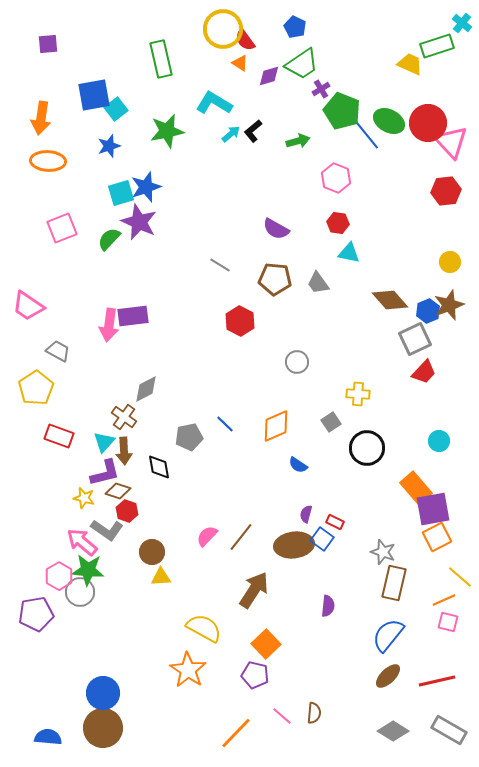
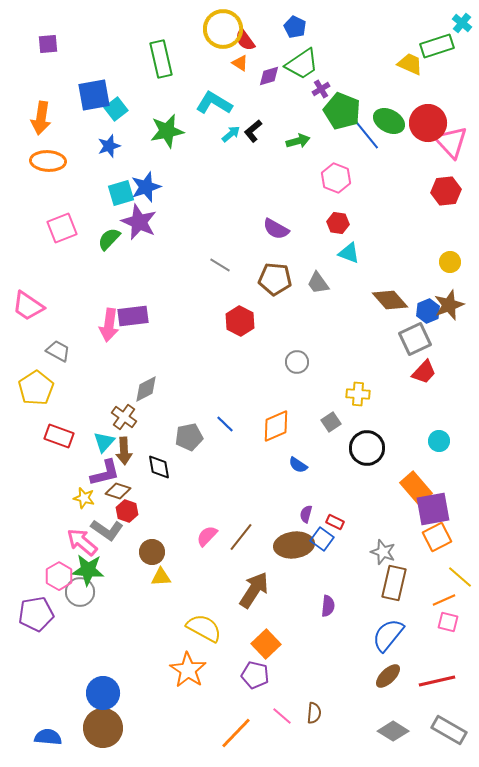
cyan triangle at (349, 253): rotated 10 degrees clockwise
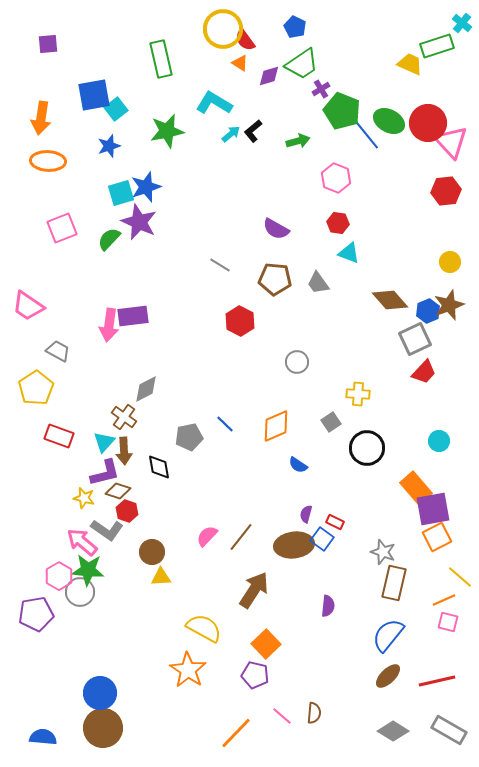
blue circle at (103, 693): moved 3 px left
blue semicircle at (48, 737): moved 5 px left
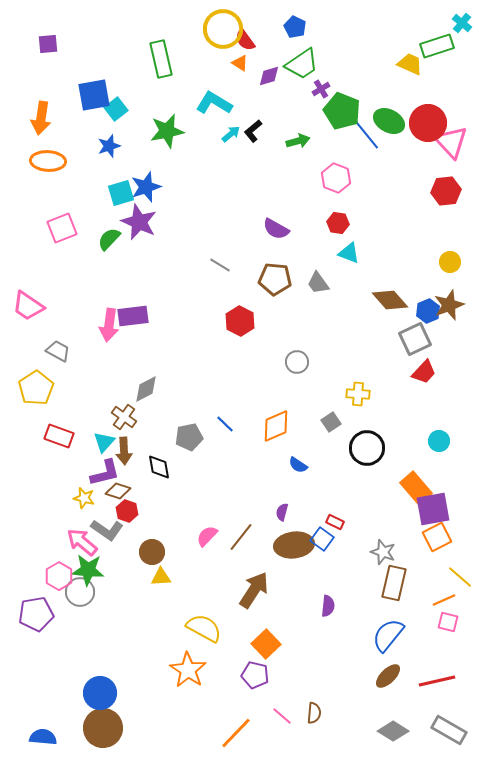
purple semicircle at (306, 514): moved 24 px left, 2 px up
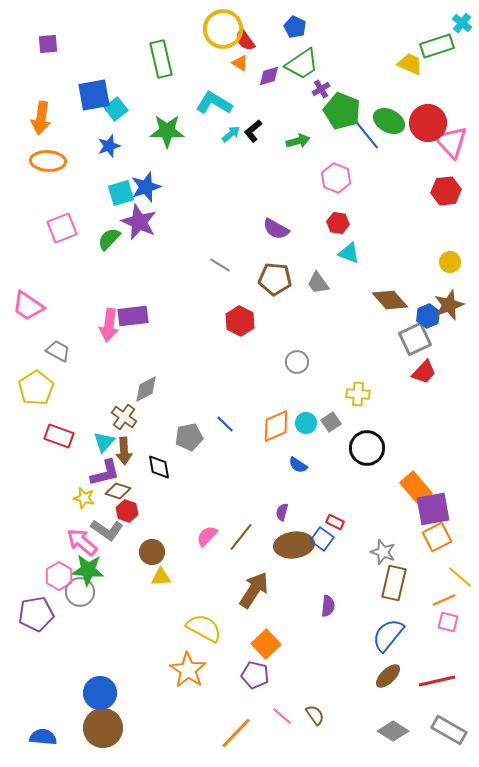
green star at (167, 131): rotated 12 degrees clockwise
blue hexagon at (428, 311): moved 5 px down
cyan circle at (439, 441): moved 133 px left, 18 px up
brown semicircle at (314, 713): moved 1 px right, 2 px down; rotated 40 degrees counterclockwise
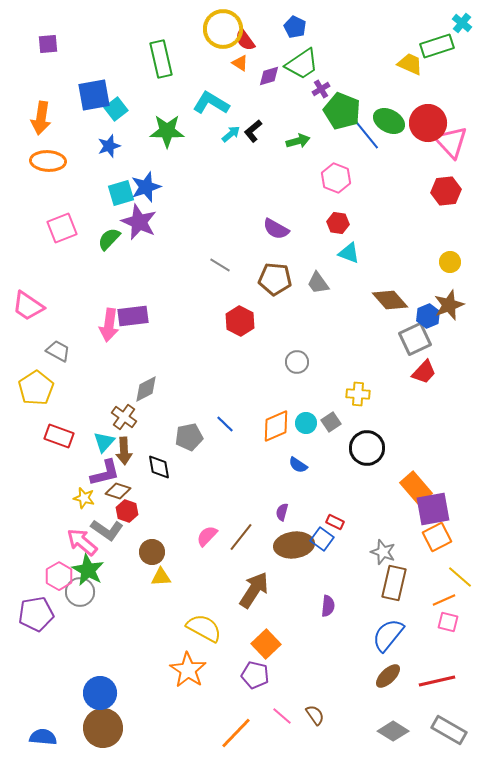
cyan L-shape at (214, 103): moved 3 px left
green star at (88, 570): rotated 24 degrees clockwise
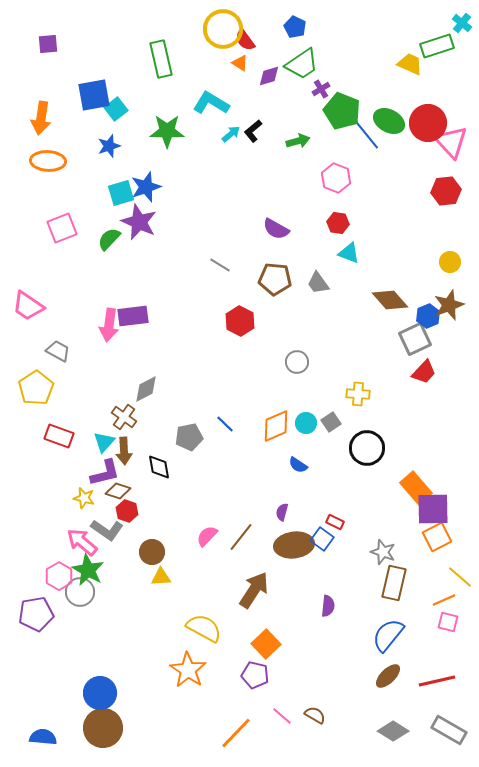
purple square at (433, 509): rotated 9 degrees clockwise
brown semicircle at (315, 715): rotated 25 degrees counterclockwise
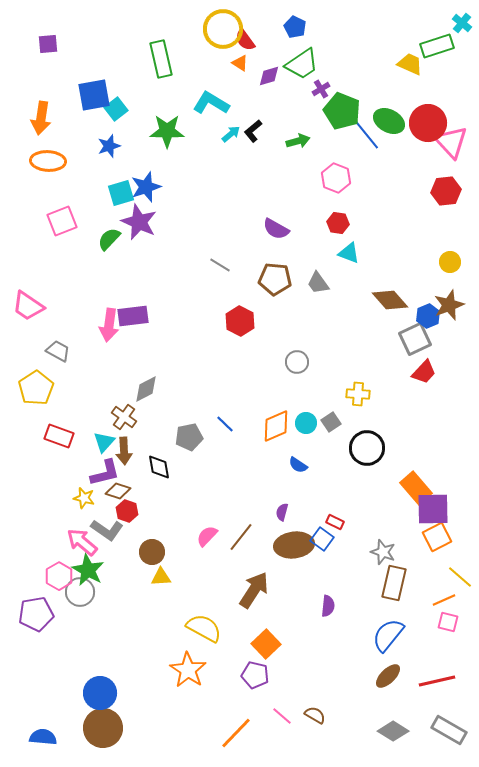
pink square at (62, 228): moved 7 px up
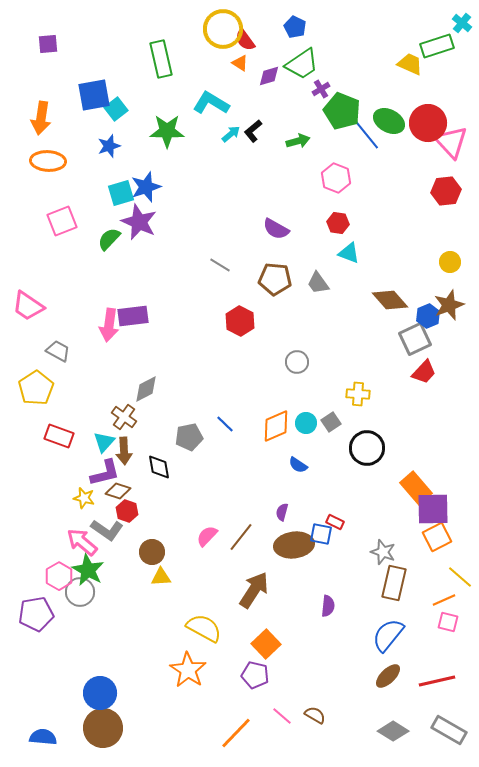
blue square at (322, 539): moved 1 px left, 5 px up; rotated 25 degrees counterclockwise
